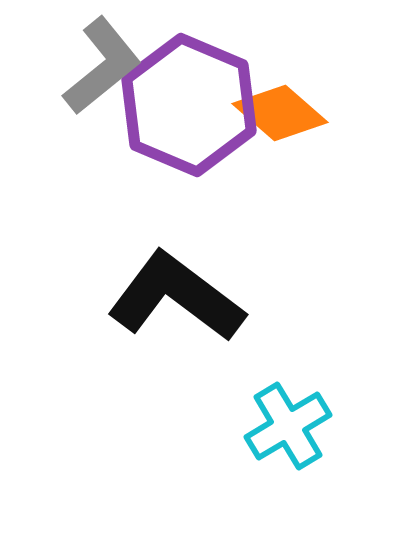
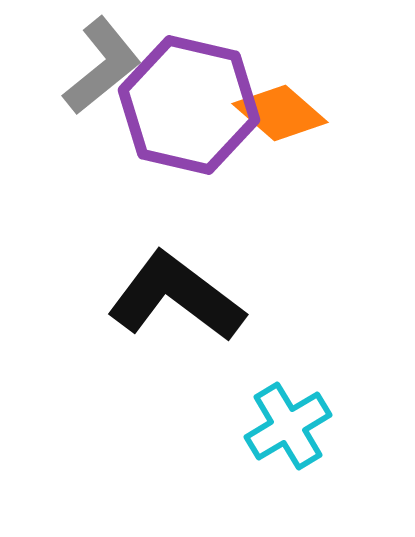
purple hexagon: rotated 10 degrees counterclockwise
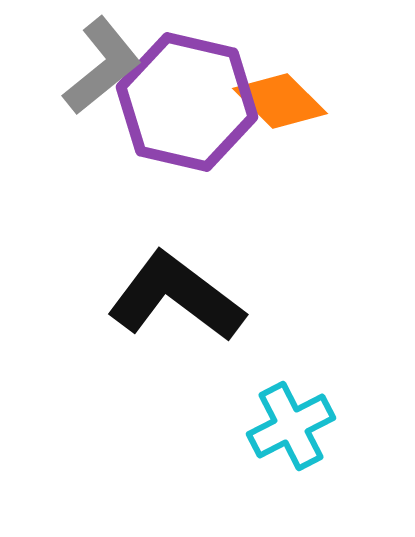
purple hexagon: moved 2 px left, 3 px up
orange diamond: moved 12 px up; rotated 4 degrees clockwise
cyan cross: moved 3 px right; rotated 4 degrees clockwise
